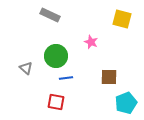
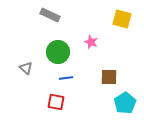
green circle: moved 2 px right, 4 px up
cyan pentagon: moved 1 px left; rotated 10 degrees counterclockwise
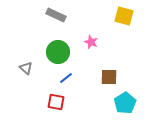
gray rectangle: moved 6 px right
yellow square: moved 2 px right, 3 px up
blue line: rotated 32 degrees counterclockwise
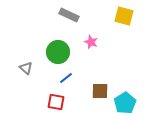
gray rectangle: moved 13 px right
brown square: moved 9 px left, 14 px down
